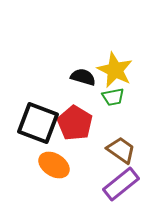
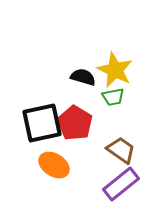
black square: moved 4 px right; rotated 33 degrees counterclockwise
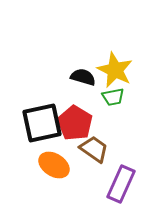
brown trapezoid: moved 27 px left, 1 px up
purple rectangle: rotated 27 degrees counterclockwise
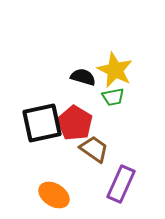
orange ellipse: moved 30 px down
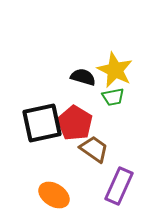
purple rectangle: moved 2 px left, 2 px down
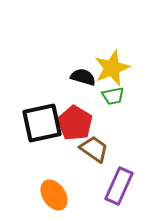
yellow star: moved 3 px left, 2 px up; rotated 24 degrees clockwise
green trapezoid: moved 1 px up
orange ellipse: rotated 24 degrees clockwise
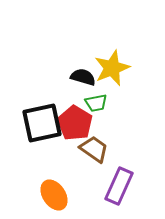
green trapezoid: moved 17 px left, 7 px down
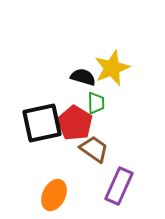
green trapezoid: rotated 80 degrees counterclockwise
orange ellipse: rotated 60 degrees clockwise
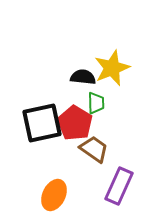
black semicircle: rotated 10 degrees counterclockwise
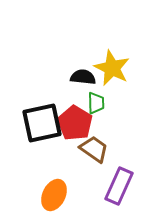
yellow star: rotated 24 degrees counterclockwise
